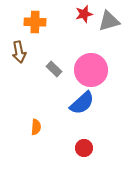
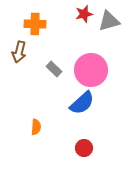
orange cross: moved 2 px down
brown arrow: rotated 25 degrees clockwise
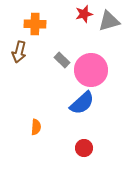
gray rectangle: moved 8 px right, 9 px up
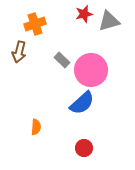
orange cross: rotated 20 degrees counterclockwise
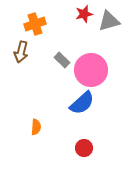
brown arrow: moved 2 px right
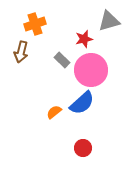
red star: moved 25 px down
orange semicircle: moved 18 px right, 15 px up; rotated 133 degrees counterclockwise
red circle: moved 1 px left
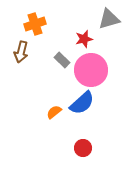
gray triangle: moved 2 px up
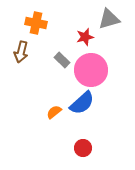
orange cross: moved 1 px right, 1 px up; rotated 30 degrees clockwise
red star: moved 1 px right, 2 px up
